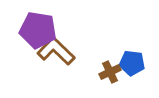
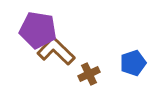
blue pentagon: moved 1 px right; rotated 25 degrees counterclockwise
brown cross: moved 21 px left, 2 px down
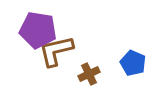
brown L-shape: rotated 57 degrees counterclockwise
blue pentagon: rotated 30 degrees counterclockwise
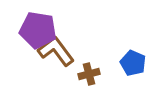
brown L-shape: rotated 66 degrees clockwise
brown cross: rotated 10 degrees clockwise
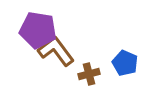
blue pentagon: moved 8 px left
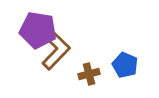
brown L-shape: rotated 81 degrees clockwise
blue pentagon: moved 2 px down
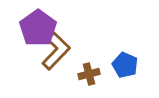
purple pentagon: moved 2 px up; rotated 27 degrees clockwise
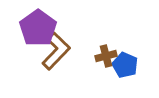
brown cross: moved 17 px right, 18 px up
